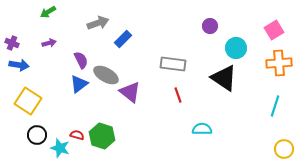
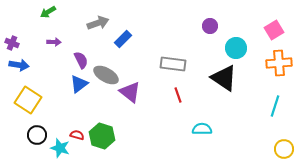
purple arrow: moved 5 px right, 1 px up; rotated 16 degrees clockwise
yellow square: moved 1 px up
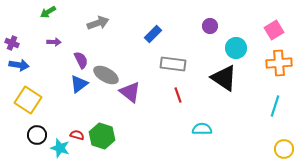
blue rectangle: moved 30 px right, 5 px up
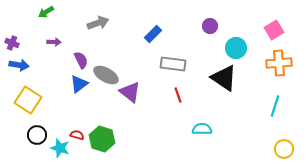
green arrow: moved 2 px left
green hexagon: moved 3 px down
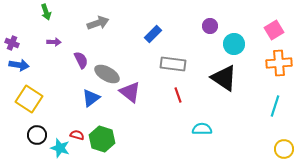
green arrow: rotated 77 degrees counterclockwise
cyan circle: moved 2 px left, 4 px up
gray ellipse: moved 1 px right, 1 px up
blue triangle: moved 12 px right, 14 px down
yellow square: moved 1 px right, 1 px up
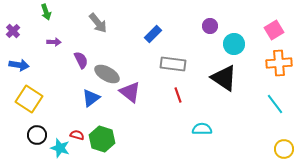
gray arrow: rotated 70 degrees clockwise
purple cross: moved 1 px right, 12 px up; rotated 24 degrees clockwise
cyan line: moved 2 px up; rotated 55 degrees counterclockwise
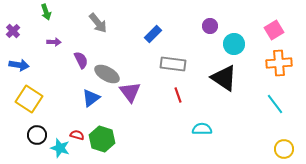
purple triangle: rotated 15 degrees clockwise
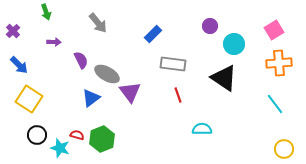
blue arrow: rotated 36 degrees clockwise
green hexagon: rotated 20 degrees clockwise
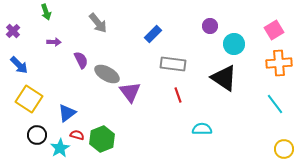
blue triangle: moved 24 px left, 15 px down
cyan star: rotated 24 degrees clockwise
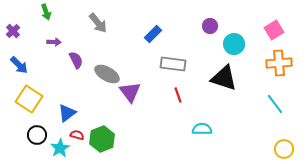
purple semicircle: moved 5 px left
black triangle: rotated 16 degrees counterclockwise
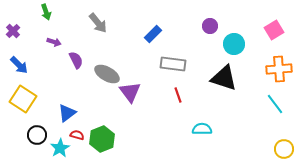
purple arrow: rotated 16 degrees clockwise
orange cross: moved 6 px down
yellow square: moved 6 px left
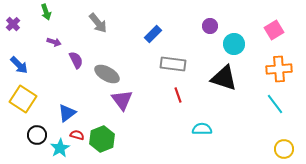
purple cross: moved 7 px up
purple triangle: moved 8 px left, 8 px down
